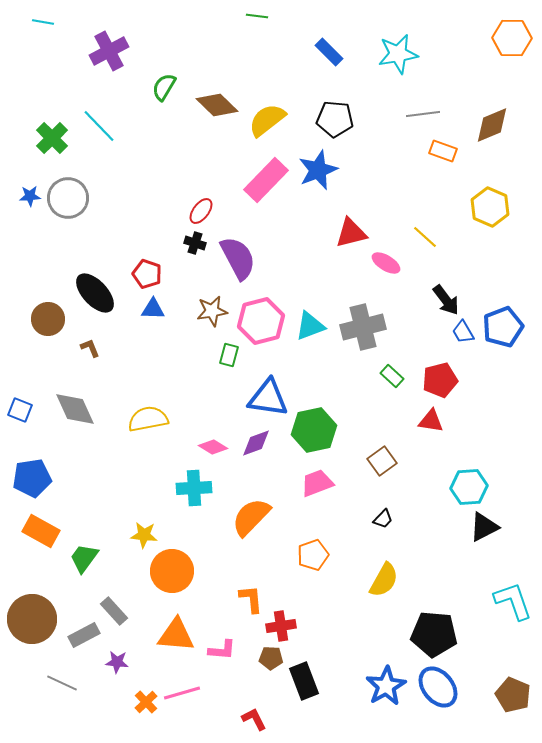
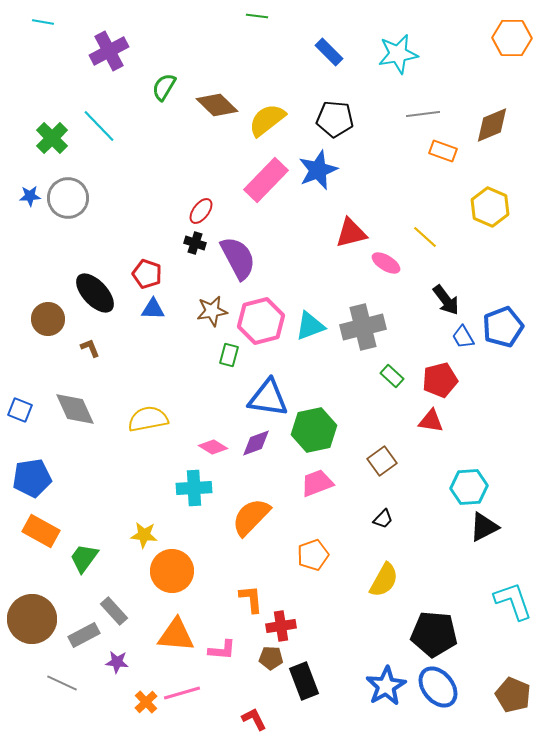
blue trapezoid at (463, 332): moved 5 px down
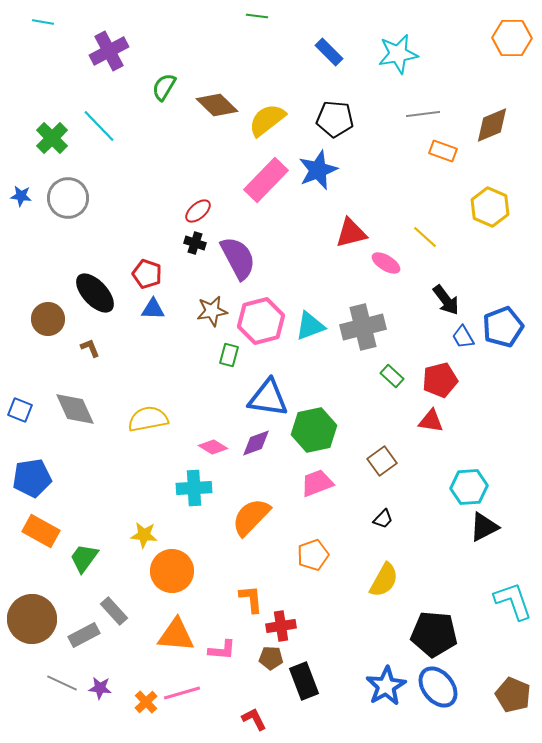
blue star at (30, 196): moved 9 px left; rotated 10 degrees clockwise
red ellipse at (201, 211): moved 3 px left; rotated 12 degrees clockwise
purple star at (117, 662): moved 17 px left, 26 px down
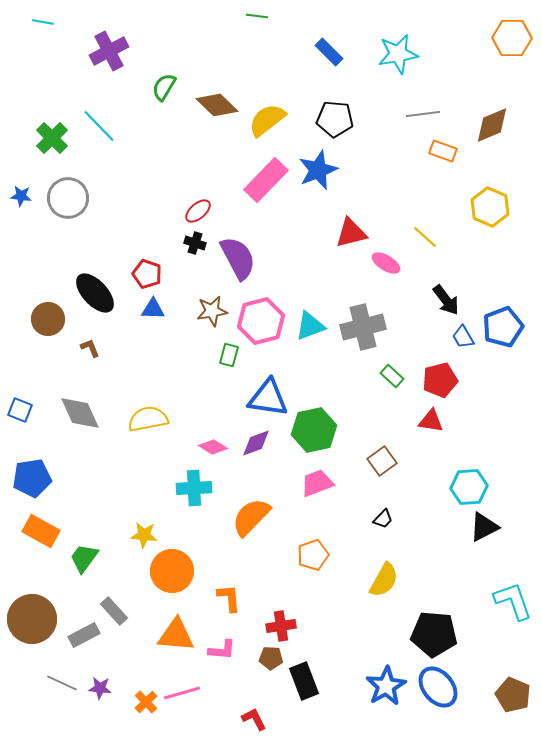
gray diamond at (75, 409): moved 5 px right, 4 px down
orange L-shape at (251, 599): moved 22 px left, 1 px up
